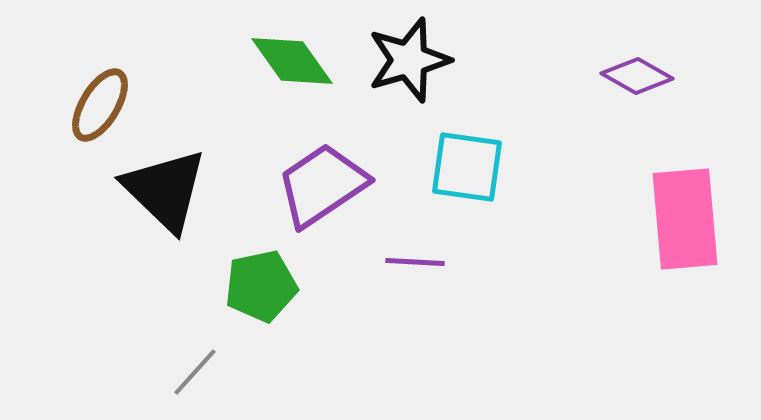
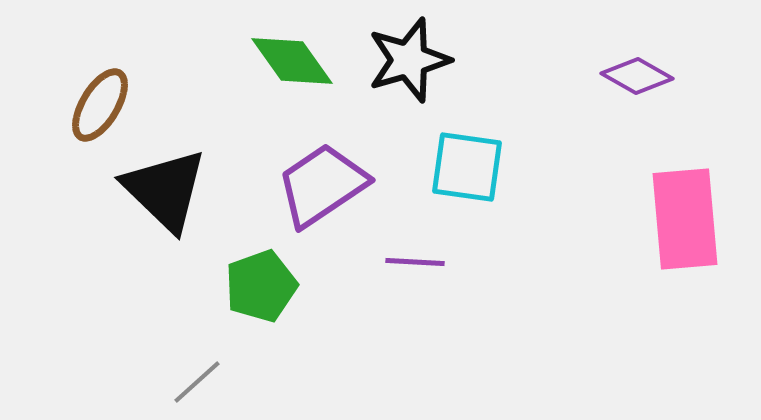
green pentagon: rotated 8 degrees counterclockwise
gray line: moved 2 px right, 10 px down; rotated 6 degrees clockwise
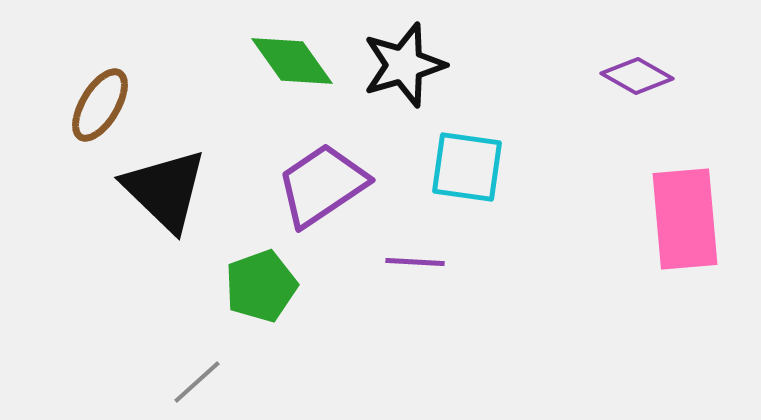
black star: moved 5 px left, 5 px down
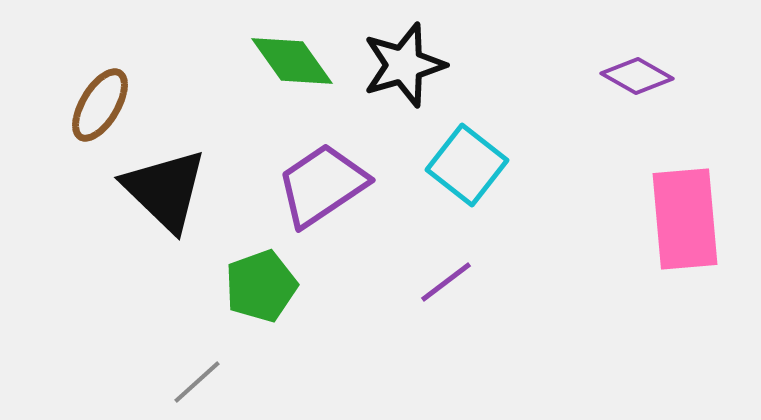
cyan square: moved 2 px up; rotated 30 degrees clockwise
purple line: moved 31 px right, 20 px down; rotated 40 degrees counterclockwise
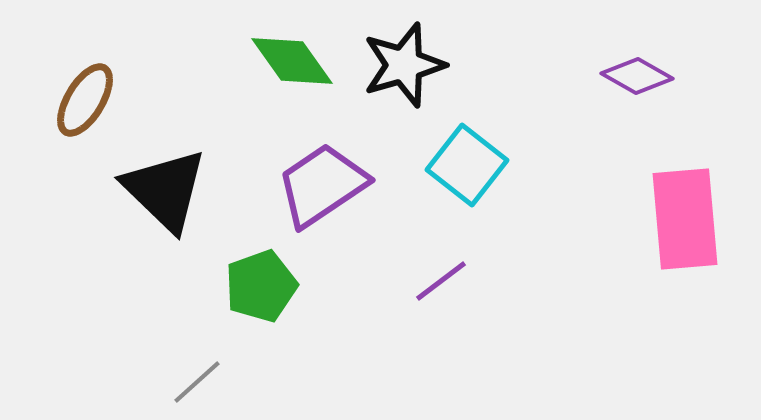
brown ellipse: moved 15 px left, 5 px up
purple line: moved 5 px left, 1 px up
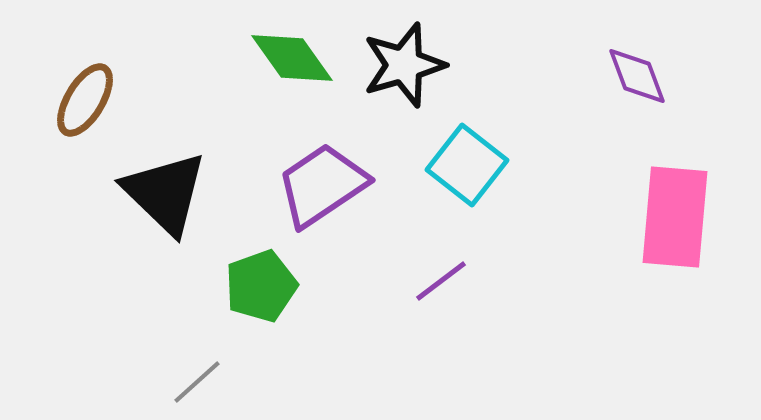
green diamond: moved 3 px up
purple diamond: rotated 40 degrees clockwise
black triangle: moved 3 px down
pink rectangle: moved 10 px left, 2 px up; rotated 10 degrees clockwise
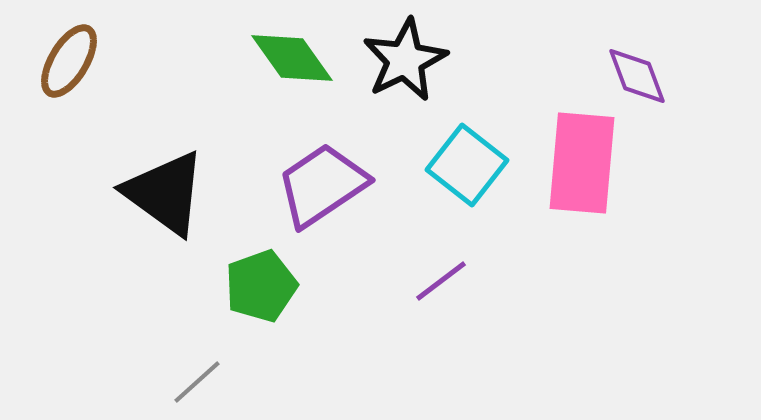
black star: moved 1 px right, 5 px up; rotated 10 degrees counterclockwise
brown ellipse: moved 16 px left, 39 px up
black triangle: rotated 8 degrees counterclockwise
pink rectangle: moved 93 px left, 54 px up
